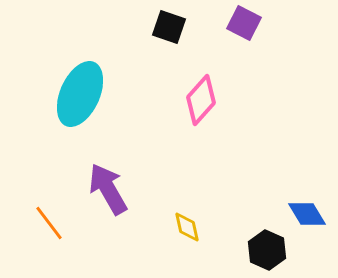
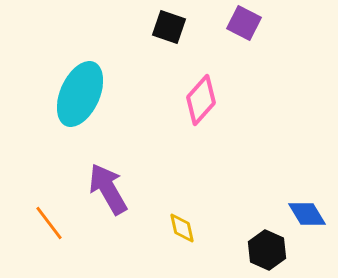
yellow diamond: moved 5 px left, 1 px down
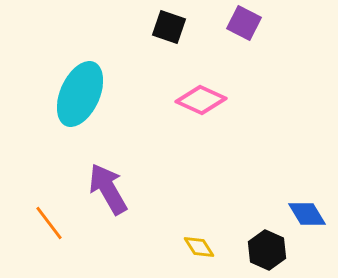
pink diamond: rotated 72 degrees clockwise
yellow diamond: moved 17 px right, 19 px down; rotated 20 degrees counterclockwise
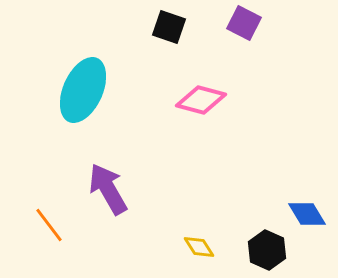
cyan ellipse: moved 3 px right, 4 px up
pink diamond: rotated 9 degrees counterclockwise
orange line: moved 2 px down
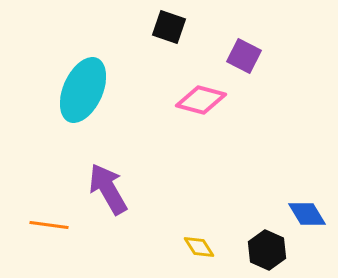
purple square: moved 33 px down
orange line: rotated 45 degrees counterclockwise
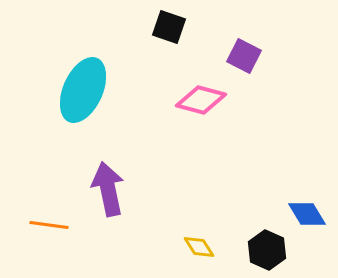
purple arrow: rotated 18 degrees clockwise
